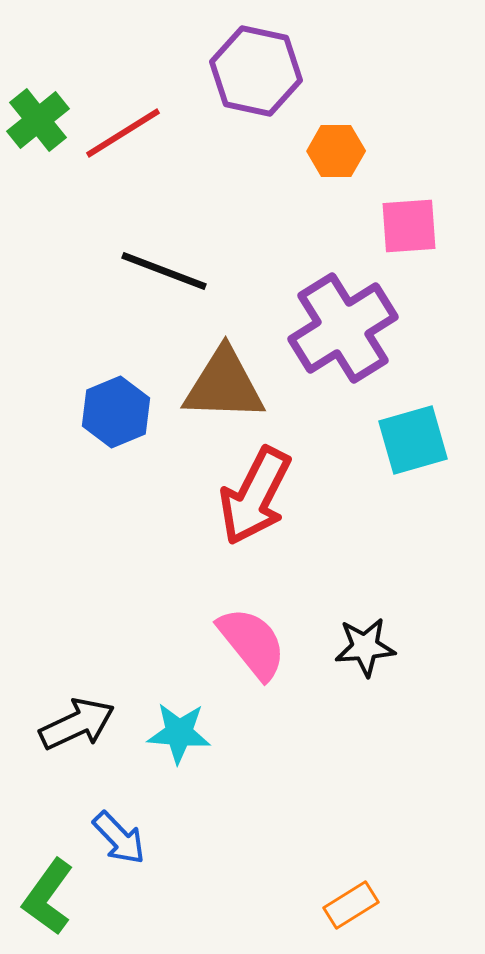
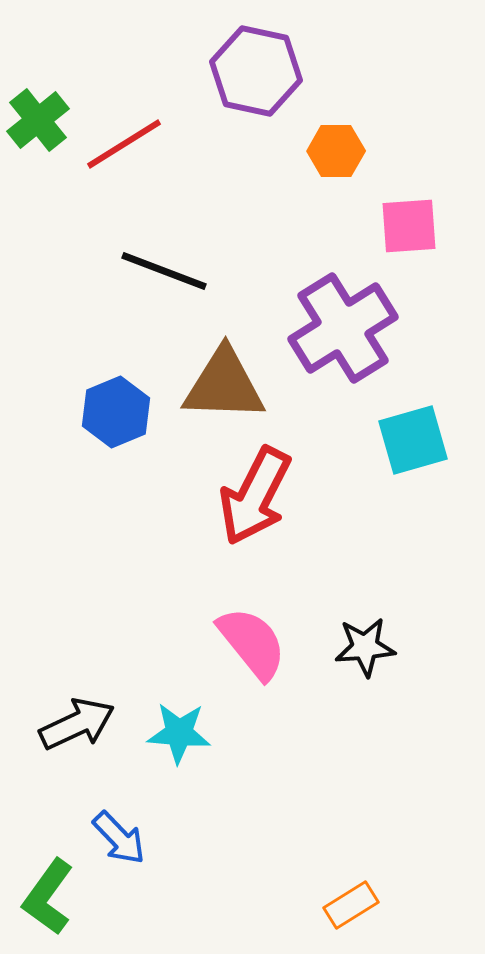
red line: moved 1 px right, 11 px down
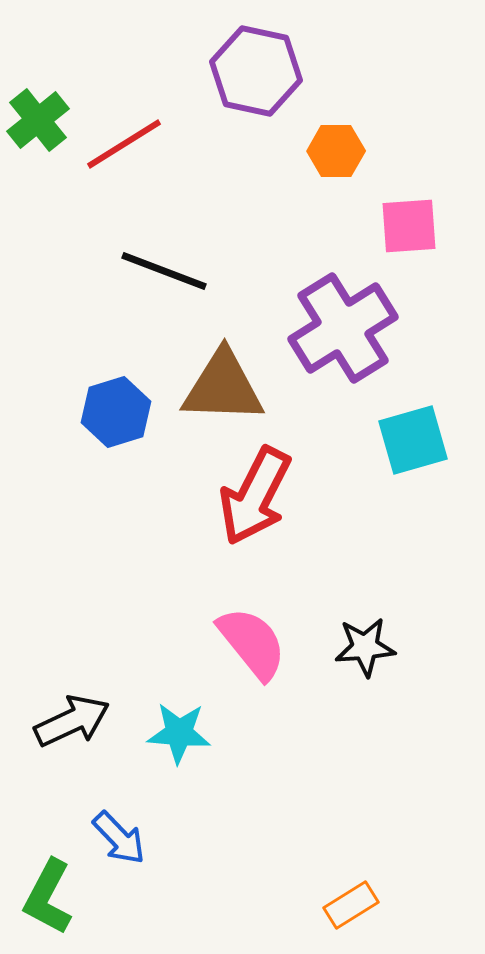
brown triangle: moved 1 px left, 2 px down
blue hexagon: rotated 6 degrees clockwise
black arrow: moved 5 px left, 3 px up
green L-shape: rotated 8 degrees counterclockwise
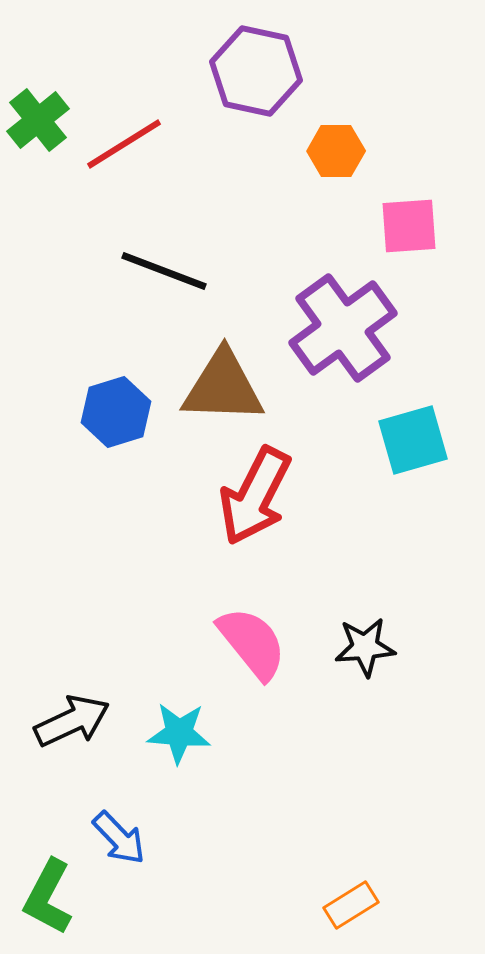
purple cross: rotated 4 degrees counterclockwise
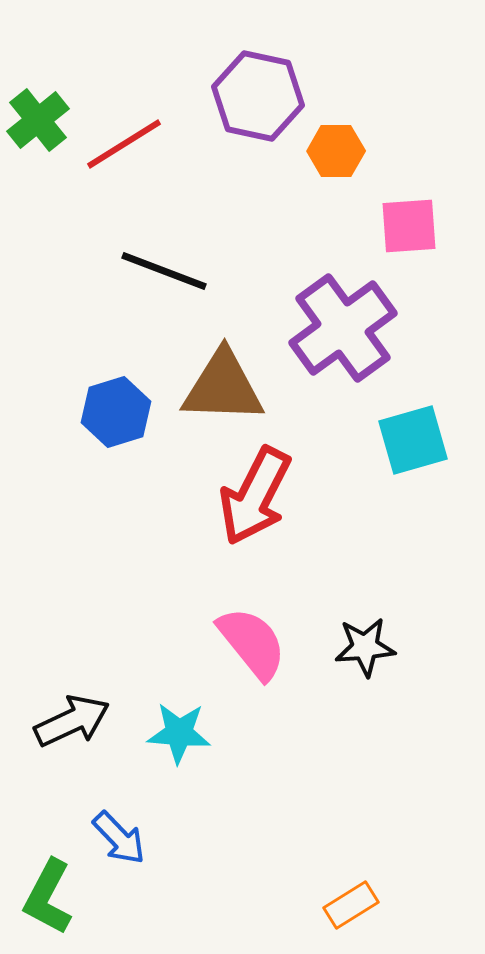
purple hexagon: moved 2 px right, 25 px down
